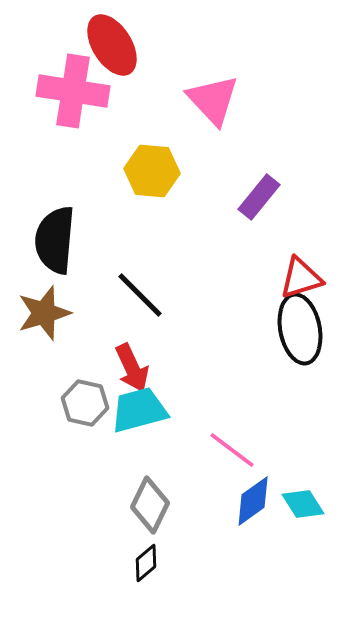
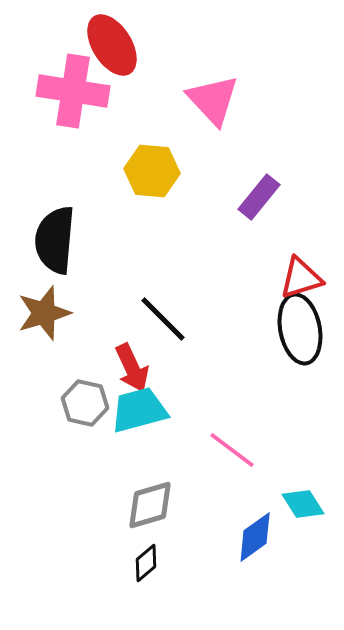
black line: moved 23 px right, 24 px down
blue diamond: moved 2 px right, 36 px down
gray diamond: rotated 48 degrees clockwise
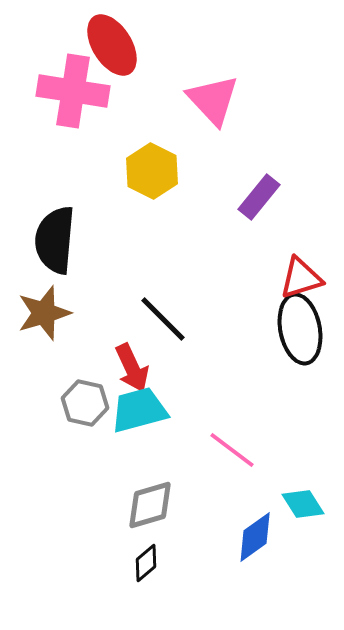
yellow hexagon: rotated 22 degrees clockwise
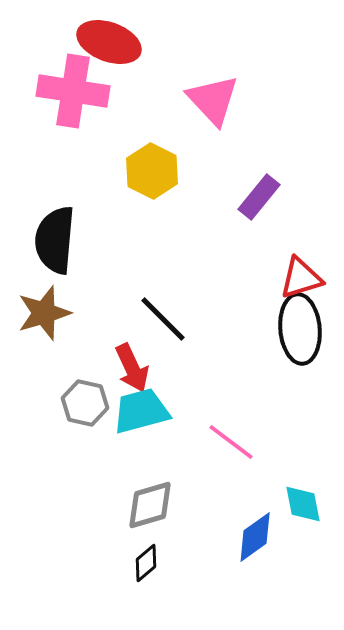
red ellipse: moved 3 px left, 3 px up; rotated 38 degrees counterclockwise
black ellipse: rotated 6 degrees clockwise
cyan trapezoid: moved 2 px right, 1 px down
pink line: moved 1 px left, 8 px up
cyan diamond: rotated 21 degrees clockwise
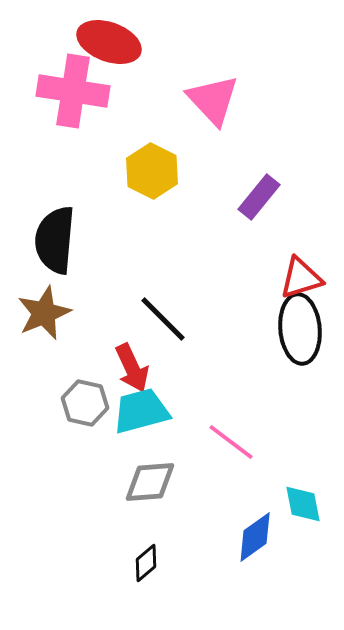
brown star: rotated 6 degrees counterclockwise
gray diamond: moved 23 px up; rotated 12 degrees clockwise
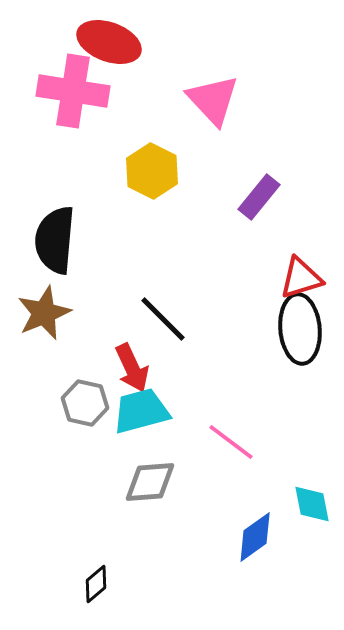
cyan diamond: moved 9 px right
black diamond: moved 50 px left, 21 px down
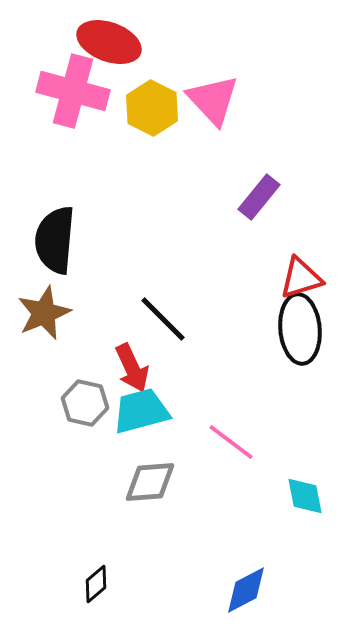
pink cross: rotated 6 degrees clockwise
yellow hexagon: moved 63 px up
cyan diamond: moved 7 px left, 8 px up
blue diamond: moved 9 px left, 53 px down; rotated 8 degrees clockwise
